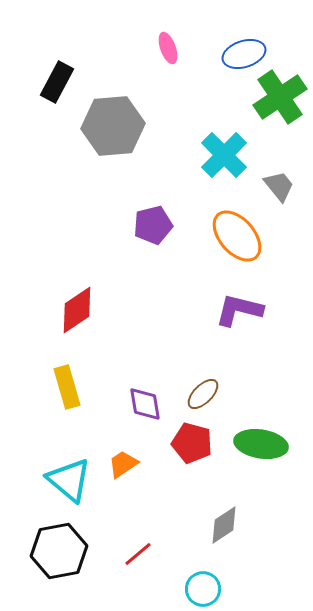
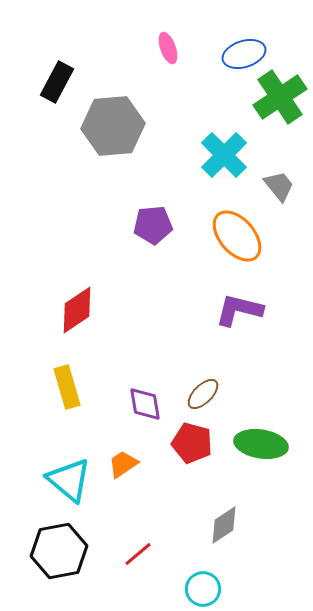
purple pentagon: rotated 9 degrees clockwise
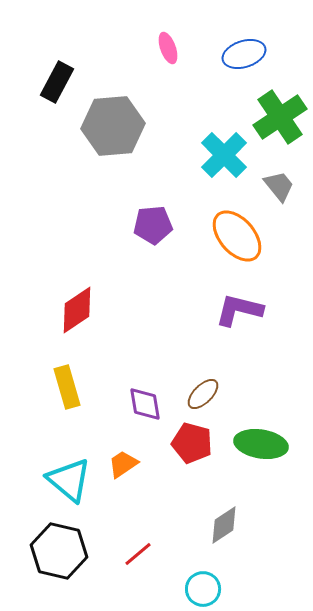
green cross: moved 20 px down
black hexagon: rotated 24 degrees clockwise
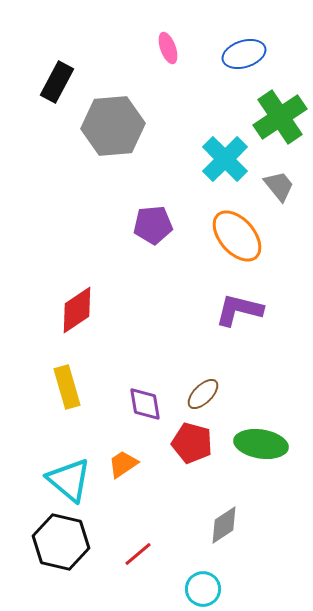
cyan cross: moved 1 px right, 4 px down
black hexagon: moved 2 px right, 9 px up
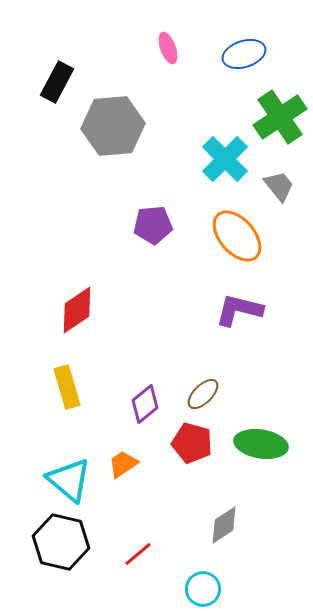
purple diamond: rotated 60 degrees clockwise
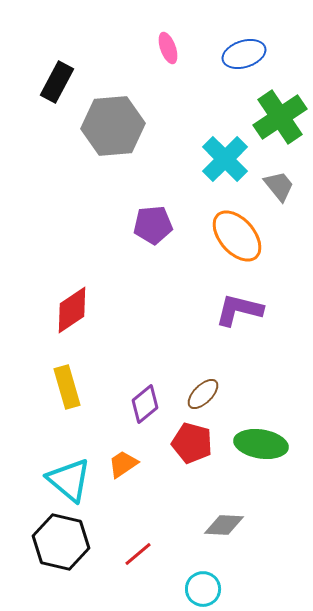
red diamond: moved 5 px left
gray diamond: rotated 36 degrees clockwise
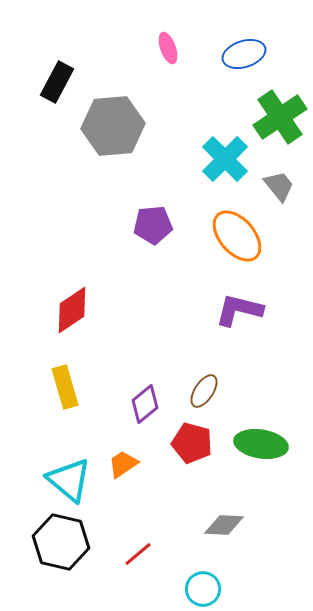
yellow rectangle: moved 2 px left
brown ellipse: moved 1 px right, 3 px up; rotated 12 degrees counterclockwise
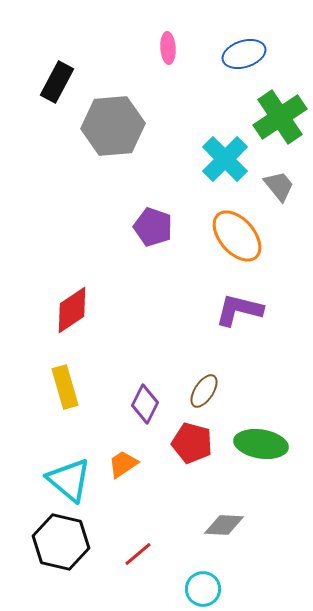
pink ellipse: rotated 16 degrees clockwise
purple pentagon: moved 2 px down; rotated 24 degrees clockwise
purple diamond: rotated 24 degrees counterclockwise
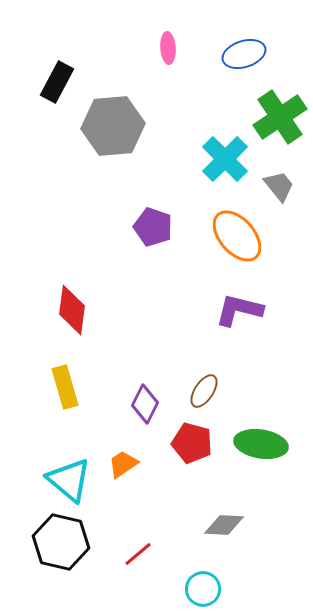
red diamond: rotated 48 degrees counterclockwise
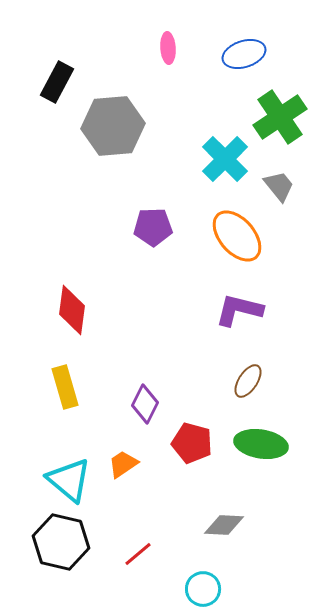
purple pentagon: rotated 21 degrees counterclockwise
brown ellipse: moved 44 px right, 10 px up
